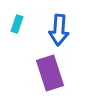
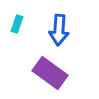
purple rectangle: rotated 36 degrees counterclockwise
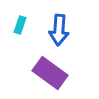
cyan rectangle: moved 3 px right, 1 px down
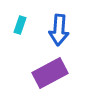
purple rectangle: rotated 64 degrees counterclockwise
